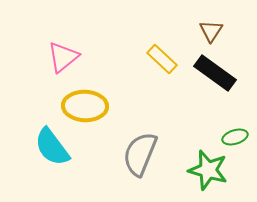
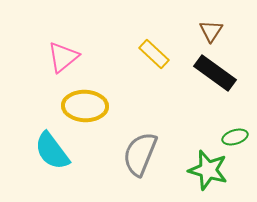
yellow rectangle: moved 8 px left, 5 px up
cyan semicircle: moved 4 px down
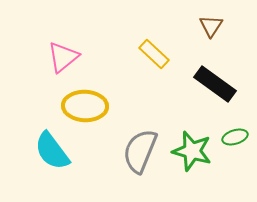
brown triangle: moved 5 px up
black rectangle: moved 11 px down
gray semicircle: moved 3 px up
green star: moved 16 px left, 19 px up
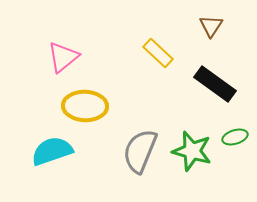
yellow rectangle: moved 4 px right, 1 px up
cyan semicircle: rotated 108 degrees clockwise
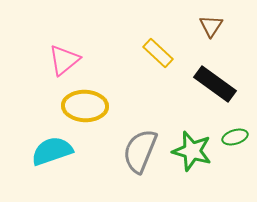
pink triangle: moved 1 px right, 3 px down
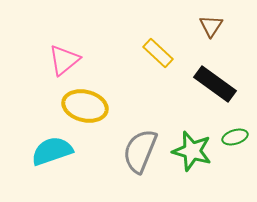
yellow ellipse: rotated 12 degrees clockwise
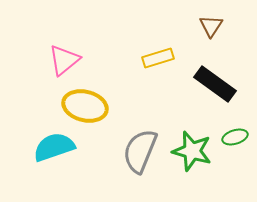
yellow rectangle: moved 5 px down; rotated 60 degrees counterclockwise
cyan semicircle: moved 2 px right, 4 px up
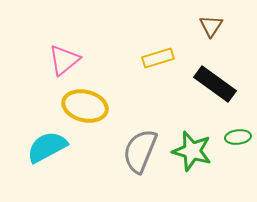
green ellipse: moved 3 px right; rotated 10 degrees clockwise
cyan semicircle: moved 7 px left; rotated 9 degrees counterclockwise
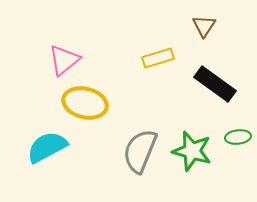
brown triangle: moved 7 px left
yellow ellipse: moved 3 px up
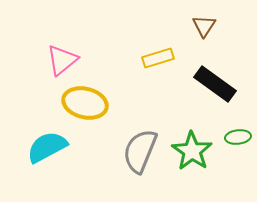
pink triangle: moved 2 px left
green star: rotated 18 degrees clockwise
